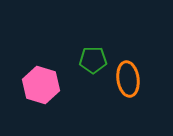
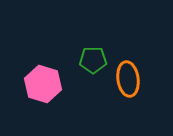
pink hexagon: moved 2 px right, 1 px up
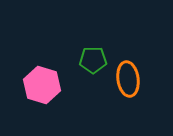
pink hexagon: moved 1 px left, 1 px down
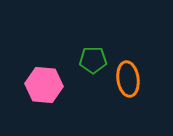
pink hexagon: moved 2 px right; rotated 12 degrees counterclockwise
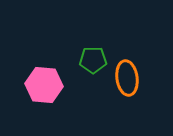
orange ellipse: moved 1 px left, 1 px up
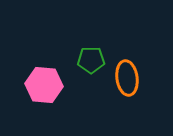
green pentagon: moved 2 px left
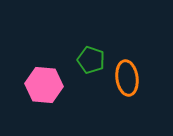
green pentagon: rotated 20 degrees clockwise
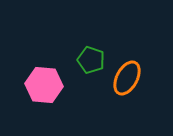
orange ellipse: rotated 36 degrees clockwise
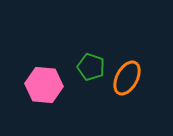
green pentagon: moved 7 px down
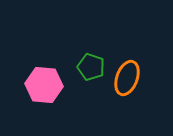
orange ellipse: rotated 8 degrees counterclockwise
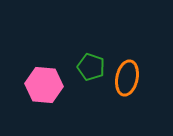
orange ellipse: rotated 8 degrees counterclockwise
